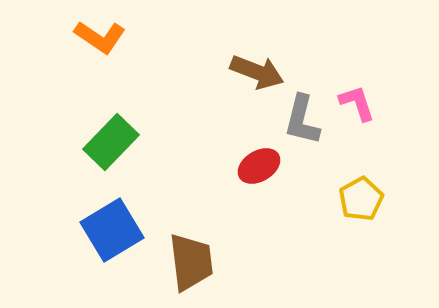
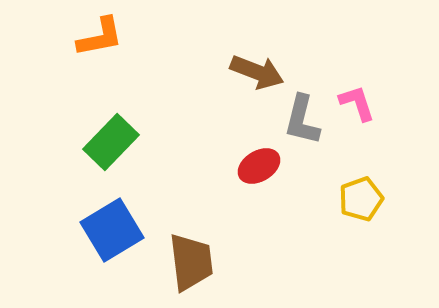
orange L-shape: rotated 45 degrees counterclockwise
yellow pentagon: rotated 9 degrees clockwise
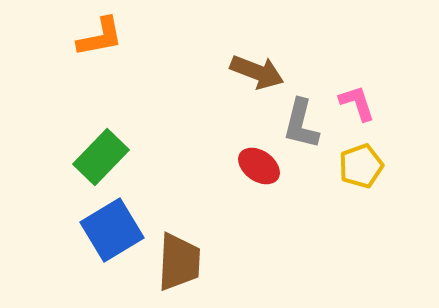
gray L-shape: moved 1 px left, 4 px down
green rectangle: moved 10 px left, 15 px down
red ellipse: rotated 66 degrees clockwise
yellow pentagon: moved 33 px up
brown trapezoid: moved 12 px left; rotated 10 degrees clockwise
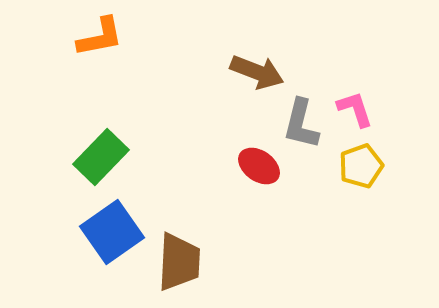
pink L-shape: moved 2 px left, 6 px down
blue square: moved 2 px down; rotated 4 degrees counterclockwise
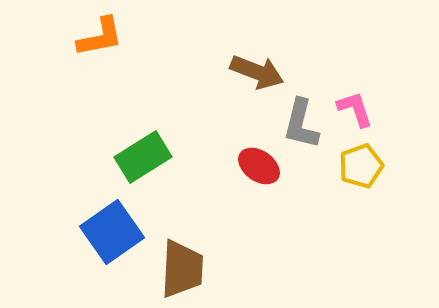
green rectangle: moved 42 px right; rotated 14 degrees clockwise
brown trapezoid: moved 3 px right, 7 px down
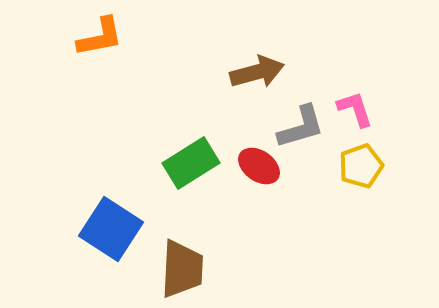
brown arrow: rotated 36 degrees counterclockwise
gray L-shape: moved 3 px down; rotated 120 degrees counterclockwise
green rectangle: moved 48 px right, 6 px down
blue square: moved 1 px left, 3 px up; rotated 22 degrees counterclockwise
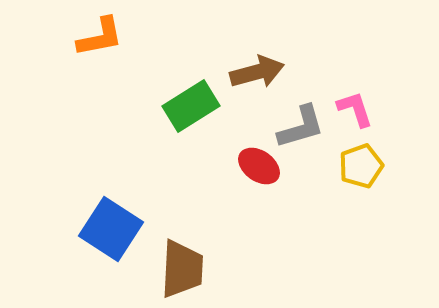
green rectangle: moved 57 px up
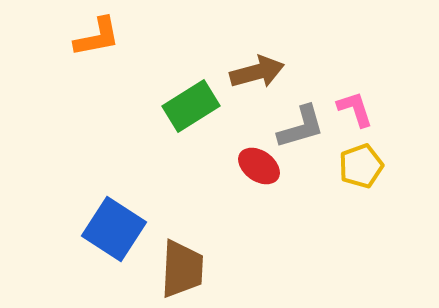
orange L-shape: moved 3 px left
blue square: moved 3 px right
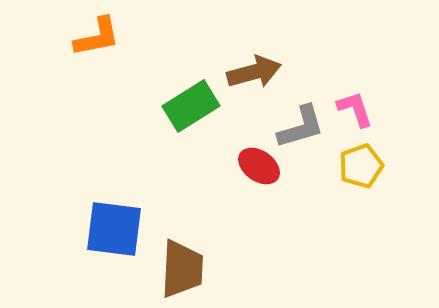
brown arrow: moved 3 px left
blue square: rotated 26 degrees counterclockwise
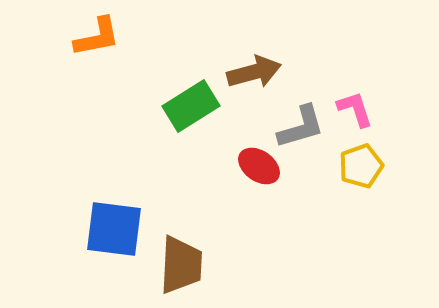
brown trapezoid: moved 1 px left, 4 px up
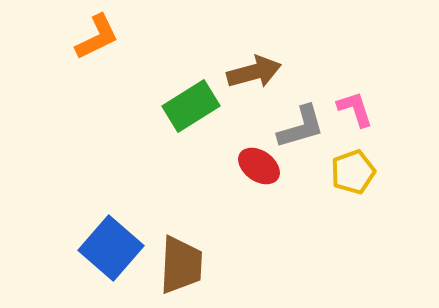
orange L-shape: rotated 15 degrees counterclockwise
yellow pentagon: moved 8 px left, 6 px down
blue square: moved 3 px left, 19 px down; rotated 34 degrees clockwise
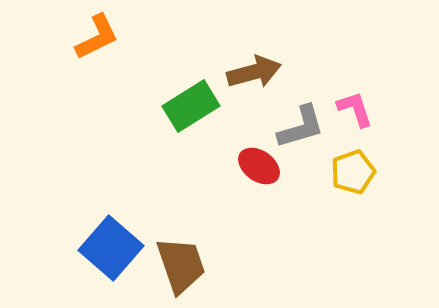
brown trapezoid: rotated 22 degrees counterclockwise
